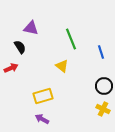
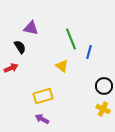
blue line: moved 12 px left; rotated 32 degrees clockwise
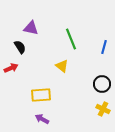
blue line: moved 15 px right, 5 px up
black circle: moved 2 px left, 2 px up
yellow rectangle: moved 2 px left, 1 px up; rotated 12 degrees clockwise
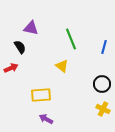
purple arrow: moved 4 px right
